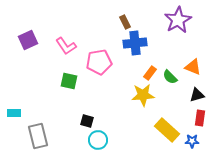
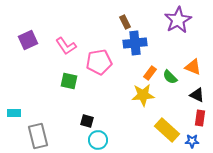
black triangle: rotated 42 degrees clockwise
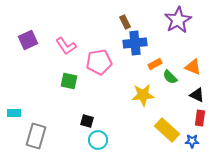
orange rectangle: moved 5 px right, 9 px up; rotated 24 degrees clockwise
gray rectangle: moved 2 px left; rotated 30 degrees clockwise
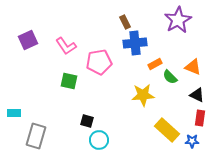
cyan circle: moved 1 px right
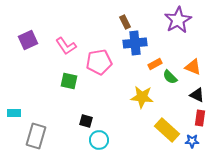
yellow star: moved 1 px left, 2 px down; rotated 10 degrees clockwise
black square: moved 1 px left
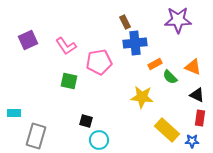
purple star: rotated 28 degrees clockwise
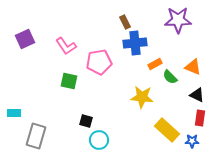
purple square: moved 3 px left, 1 px up
